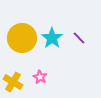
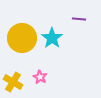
purple line: moved 19 px up; rotated 40 degrees counterclockwise
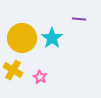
yellow cross: moved 12 px up
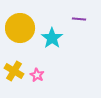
yellow circle: moved 2 px left, 10 px up
yellow cross: moved 1 px right, 1 px down
pink star: moved 3 px left, 2 px up
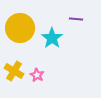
purple line: moved 3 px left
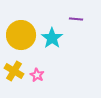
yellow circle: moved 1 px right, 7 px down
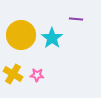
yellow cross: moved 1 px left, 3 px down
pink star: rotated 24 degrees counterclockwise
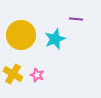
cyan star: moved 3 px right, 1 px down; rotated 15 degrees clockwise
pink star: rotated 16 degrees clockwise
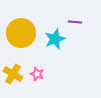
purple line: moved 1 px left, 3 px down
yellow circle: moved 2 px up
pink star: moved 1 px up
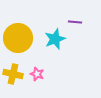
yellow circle: moved 3 px left, 5 px down
yellow cross: rotated 18 degrees counterclockwise
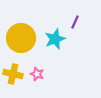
purple line: rotated 72 degrees counterclockwise
yellow circle: moved 3 px right
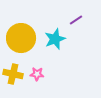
purple line: moved 1 px right, 2 px up; rotated 32 degrees clockwise
pink star: rotated 16 degrees counterclockwise
